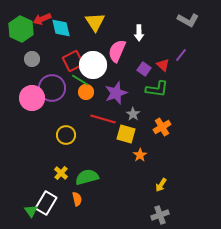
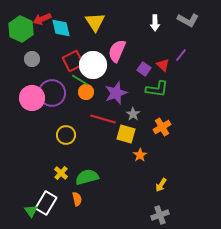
white arrow: moved 16 px right, 10 px up
purple circle: moved 5 px down
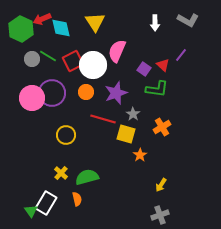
green line: moved 32 px left, 24 px up
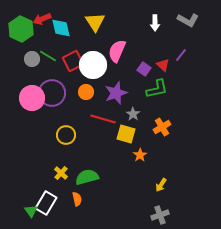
green L-shape: rotated 20 degrees counterclockwise
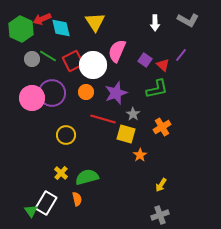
purple square: moved 1 px right, 9 px up
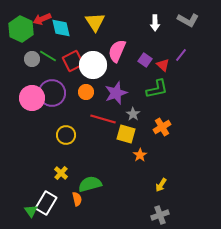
green semicircle: moved 3 px right, 7 px down
